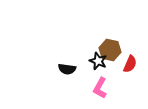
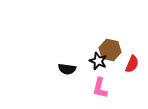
red semicircle: moved 2 px right
pink L-shape: rotated 15 degrees counterclockwise
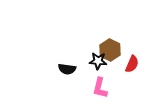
brown hexagon: rotated 15 degrees clockwise
black star: rotated 18 degrees counterclockwise
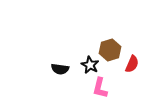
brown hexagon: rotated 15 degrees clockwise
black star: moved 8 px left, 4 px down; rotated 24 degrees clockwise
black semicircle: moved 7 px left
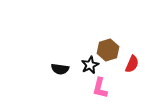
brown hexagon: moved 2 px left
black star: rotated 18 degrees clockwise
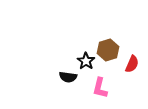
black star: moved 4 px left, 4 px up; rotated 12 degrees counterclockwise
black semicircle: moved 8 px right, 8 px down
